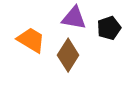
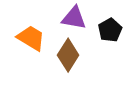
black pentagon: moved 1 px right, 2 px down; rotated 10 degrees counterclockwise
orange trapezoid: moved 2 px up
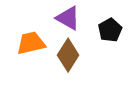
purple triangle: moved 6 px left; rotated 20 degrees clockwise
orange trapezoid: moved 5 px down; rotated 44 degrees counterclockwise
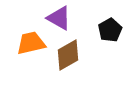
purple triangle: moved 9 px left
brown diamond: rotated 28 degrees clockwise
